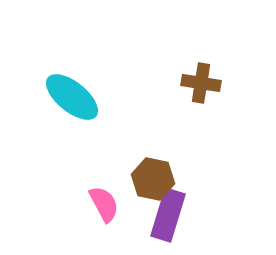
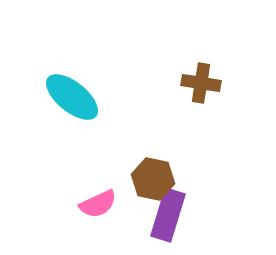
pink semicircle: moved 6 px left; rotated 93 degrees clockwise
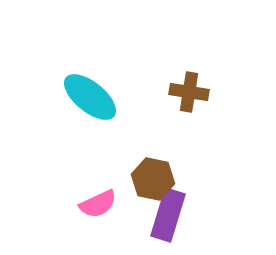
brown cross: moved 12 px left, 9 px down
cyan ellipse: moved 18 px right
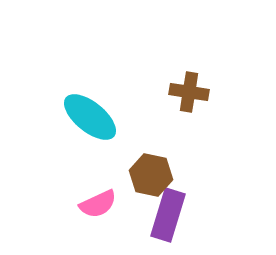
cyan ellipse: moved 20 px down
brown hexagon: moved 2 px left, 4 px up
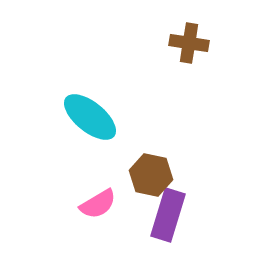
brown cross: moved 49 px up
pink semicircle: rotated 6 degrees counterclockwise
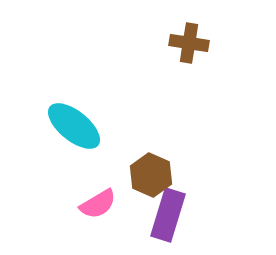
cyan ellipse: moved 16 px left, 9 px down
brown hexagon: rotated 12 degrees clockwise
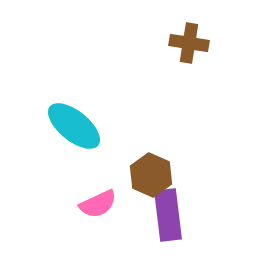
pink semicircle: rotated 6 degrees clockwise
purple rectangle: rotated 24 degrees counterclockwise
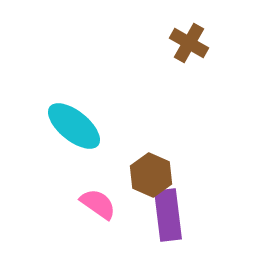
brown cross: rotated 21 degrees clockwise
pink semicircle: rotated 120 degrees counterclockwise
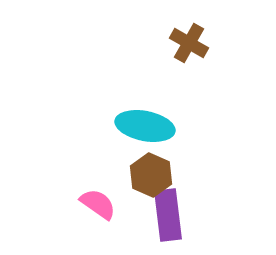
cyan ellipse: moved 71 px right; rotated 28 degrees counterclockwise
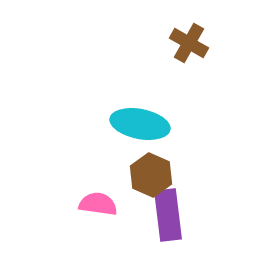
cyan ellipse: moved 5 px left, 2 px up
pink semicircle: rotated 27 degrees counterclockwise
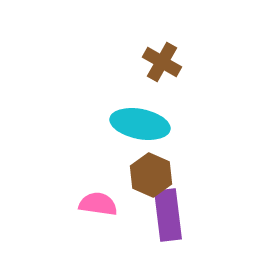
brown cross: moved 27 px left, 19 px down
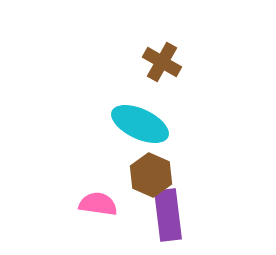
cyan ellipse: rotated 14 degrees clockwise
